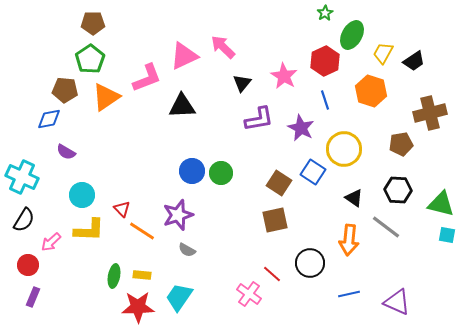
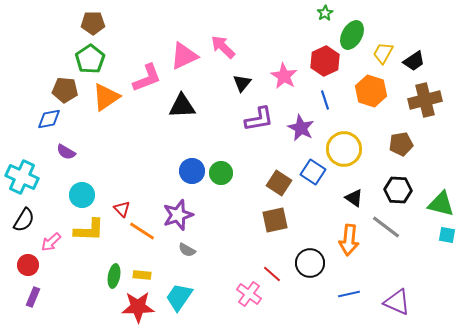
brown cross at (430, 113): moved 5 px left, 13 px up
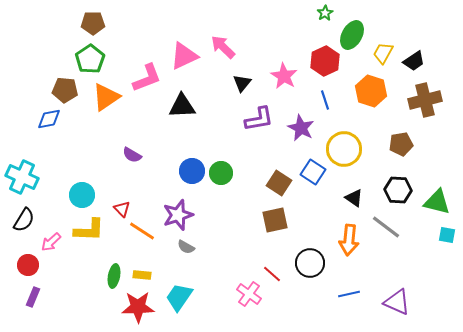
purple semicircle at (66, 152): moved 66 px right, 3 px down
green triangle at (441, 204): moved 4 px left, 2 px up
gray semicircle at (187, 250): moved 1 px left, 3 px up
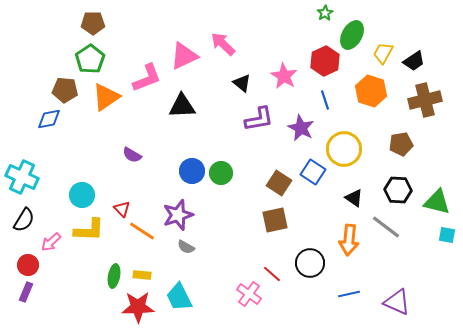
pink arrow at (223, 47): moved 3 px up
black triangle at (242, 83): rotated 30 degrees counterclockwise
purple rectangle at (33, 297): moved 7 px left, 5 px up
cyan trapezoid at (179, 297): rotated 60 degrees counterclockwise
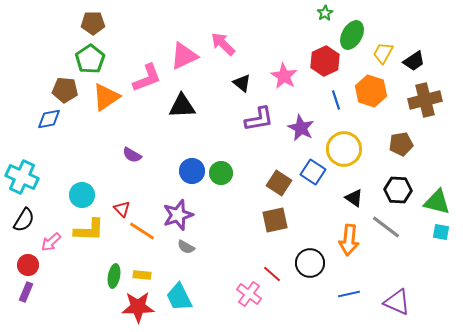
blue line at (325, 100): moved 11 px right
cyan square at (447, 235): moved 6 px left, 3 px up
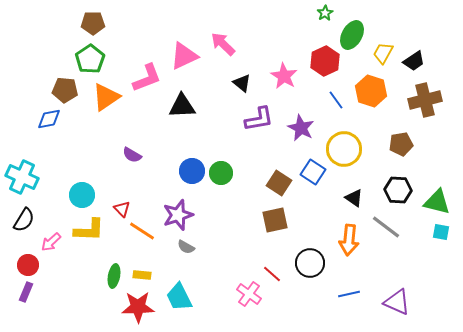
blue line at (336, 100): rotated 18 degrees counterclockwise
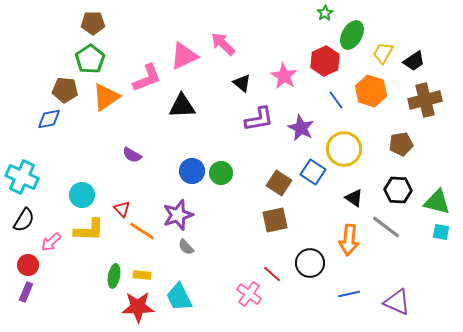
gray semicircle at (186, 247): rotated 18 degrees clockwise
